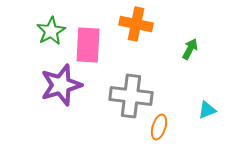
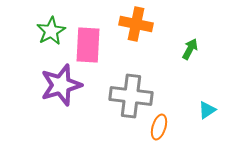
cyan triangle: rotated 12 degrees counterclockwise
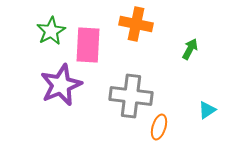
purple star: rotated 6 degrees counterclockwise
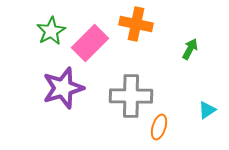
pink rectangle: moved 2 px right, 2 px up; rotated 42 degrees clockwise
purple star: moved 2 px right, 3 px down; rotated 6 degrees clockwise
gray cross: rotated 6 degrees counterclockwise
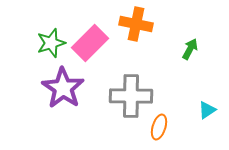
green star: moved 12 px down; rotated 12 degrees clockwise
purple star: rotated 21 degrees counterclockwise
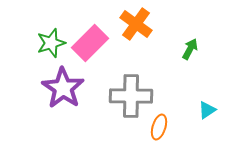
orange cross: rotated 24 degrees clockwise
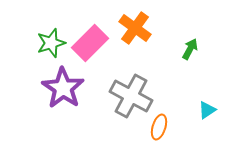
orange cross: moved 1 px left, 4 px down
gray cross: rotated 27 degrees clockwise
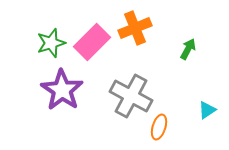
orange cross: rotated 32 degrees clockwise
pink rectangle: moved 2 px right, 1 px up
green arrow: moved 2 px left
purple star: moved 1 px left, 2 px down
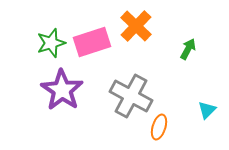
orange cross: moved 1 px right, 2 px up; rotated 24 degrees counterclockwise
pink rectangle: rotated 27 degrees clockwise
cyan triangle: rotated 12 degrees counterclockwise
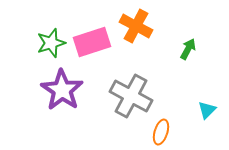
orange cross: rotated 16 degrees counterclockwise
orange ellipse: moved 2 px right, 5 px down
